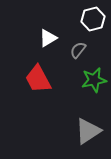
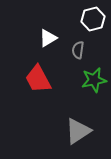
gray semicircle: rotated 30 degrees counterclockwise
gray triangle: moved 10 px left
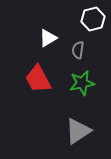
green star: moved 12 px left, 3 px down
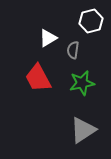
white hexagon: moved 2 px left, 2 px down
gray semicircle: moved 5 px left
red trapezoid: moved 1 px up
gray triangle: moved 5 px right, 1 px up
